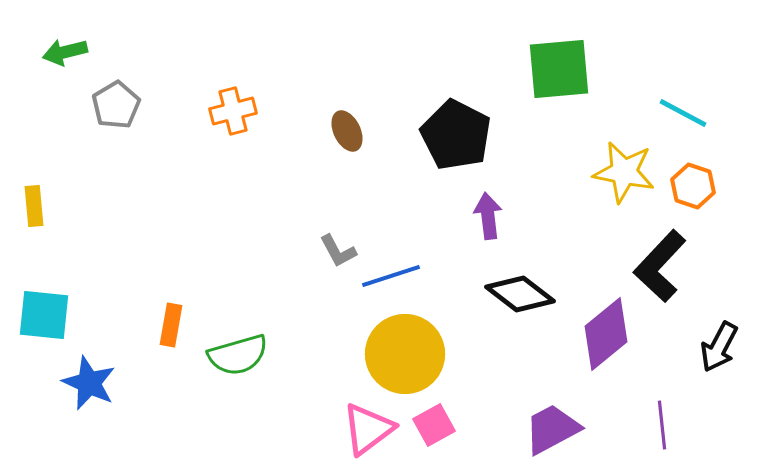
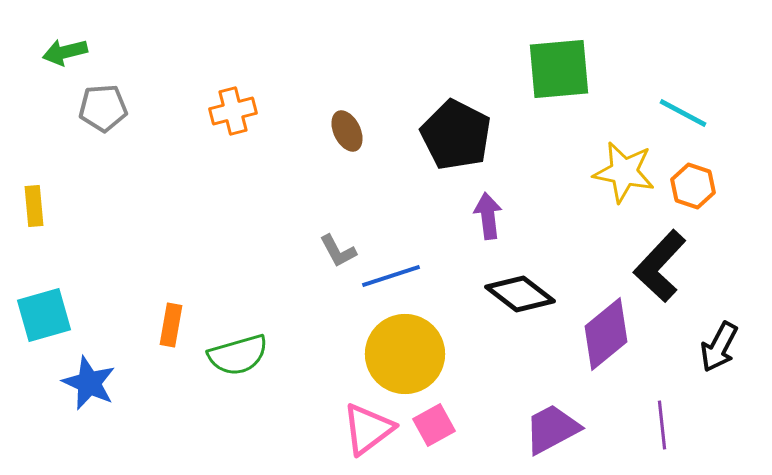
gray pentagon: moved 13 px left, 3 px down; rotated 27 degrees clockwise
cyan square: rotated 22 degrees counterclockwise
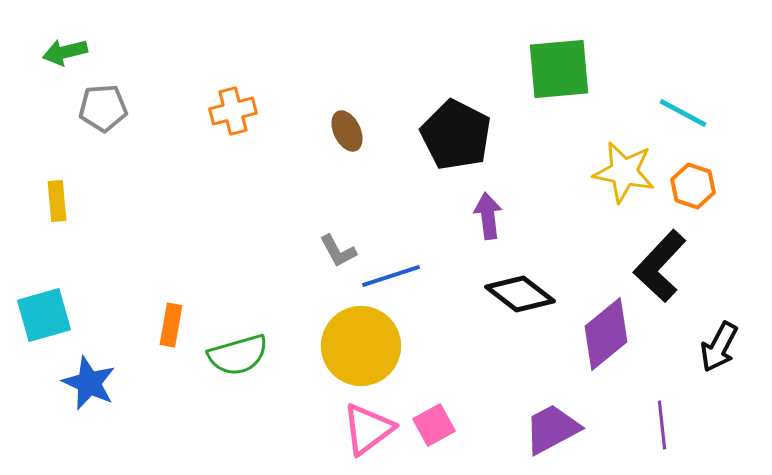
yellow rectangle: moved 23 px right, 5 px up
yellow circle: moved 44 px left, 8 px up
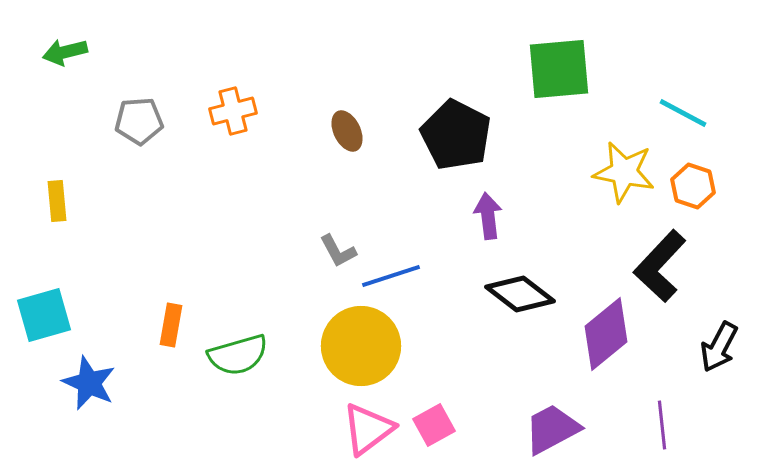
gray pentagon: moved 36 px right, 13 px down
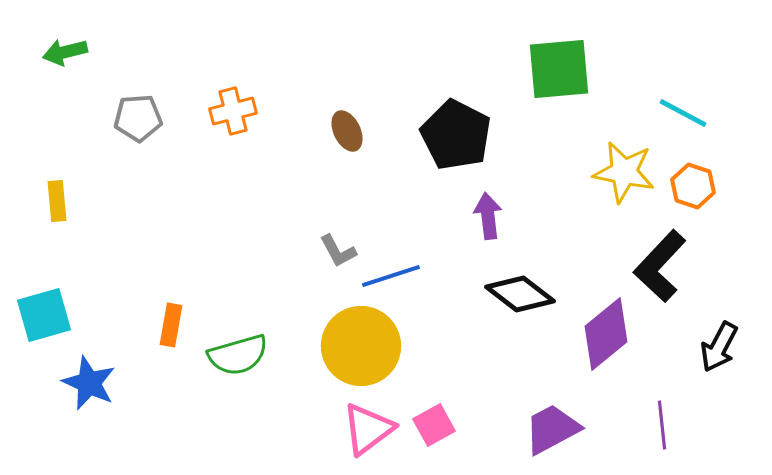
gray pentagon: moved 1 px left, 3 px up
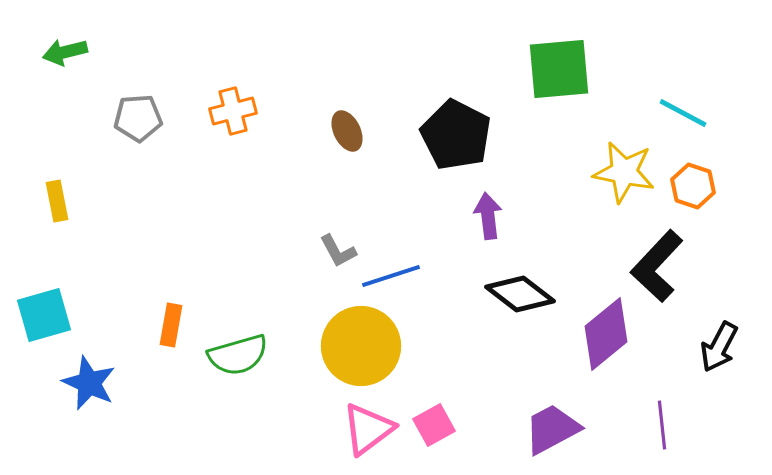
yellow rectangle: rotated 6 degrees counterclockwise
black L-shape: moved 3 px left
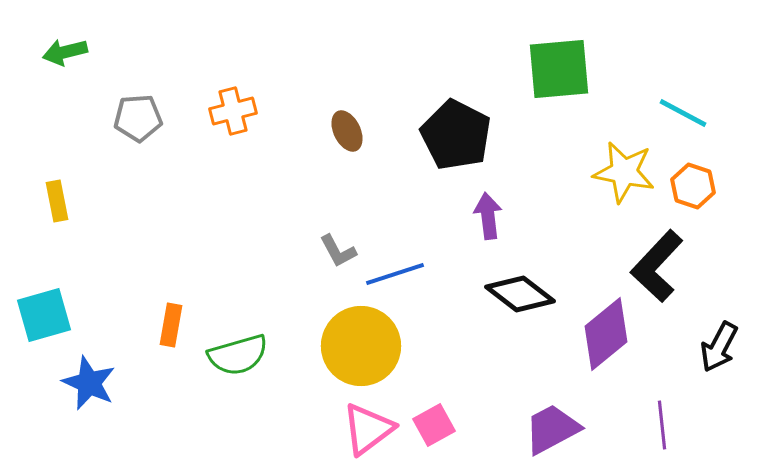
blue line: moved 4 px right, 2 px up
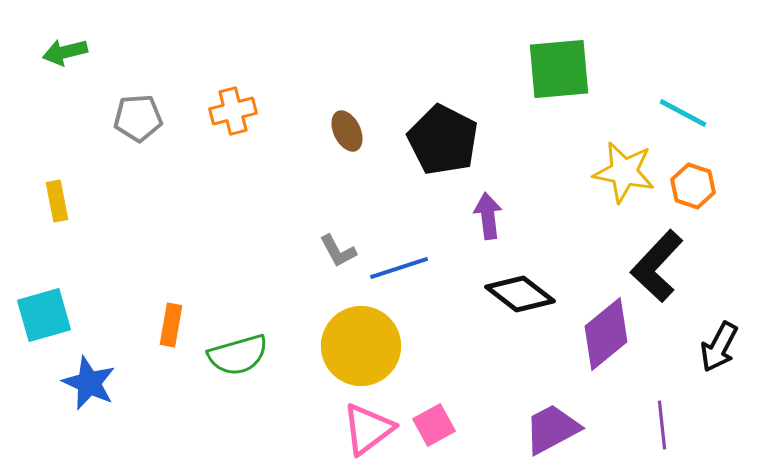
black pentagon: moved 13 px left, 5 px down
blue line: moved 4 px right, 6 px up
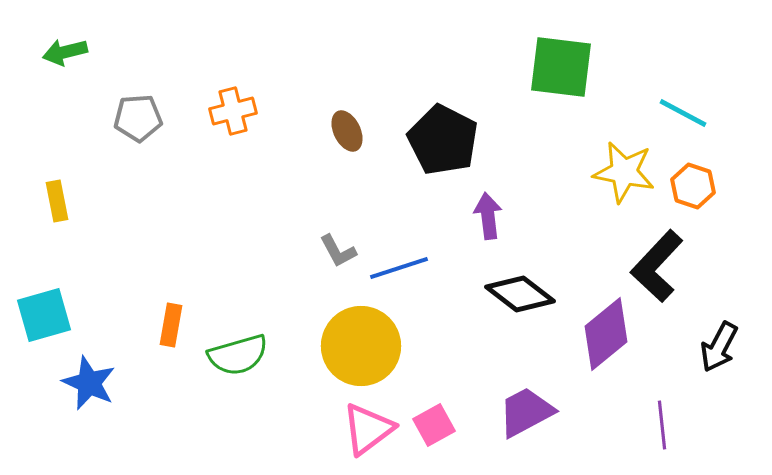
green square: moved 2 px right, 2 px up; rotated 12 degrees clockwise
purple trapezoid: moved 26 px left, 17 px up
